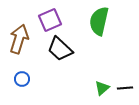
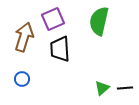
purple square: moved 3 px right, 1 px up
brown arrow: moved 5 px right, 2 px up
black trapezoid: rotated 44 degrees clockwise
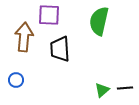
purple square: moved 4 px left, 4 px up; rotated 25 degrees clockwise
brown arrow: rotated 12 degrees counterclockwise
blue circle: moved 6 px left, 1 px down
green triangle: moved 2 px down
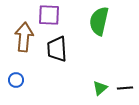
black trapezoid: moved 3 px left
green triangle: moved 2 px left, 2 px up
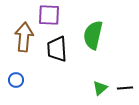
green semicircle: moved 6 px left, 14 px down
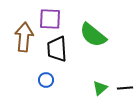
purple square: moved 1 px right, 4 px down
green semicircle: rotated 64 degrees counterclockwise
blue circle: moved 30 px right
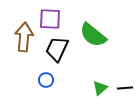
black trapezoid: rotated 28 degrees clockwise
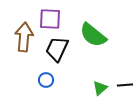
black line: moved 3 px up
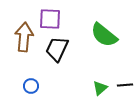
green semicircle: moved 11 px right
blue circle: moved 15 px left, 6 px down
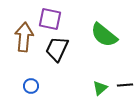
purple square: rotated 10 degrees clockwise
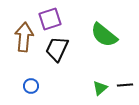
purple square: rotated 30 degrees counterclockwise
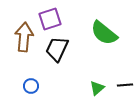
green semicircle: moved 2 px up
green triangle: moved 3 px left
